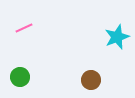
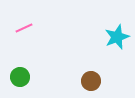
brown circle: moved 1 px down
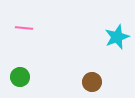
pink line: rotated 30 degrees clockwise
brown circle: moved 1 px right, 1 px down
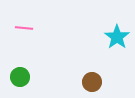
cyan star: rotated 15 degrees counterclockwise
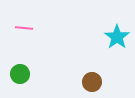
green circle: moved 3 px up
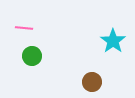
cyan star: moved 4 px left, 4 px down
green circle: moved 12 px right, 18 px up
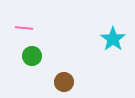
cyan star: moved 2 px up
brown circle: moved 28 px left
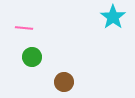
cyan star: moved 22 px up
green circle: moved 1 px down
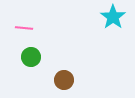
green circle: moved 1 px left
brown circle: moved 2 px up
